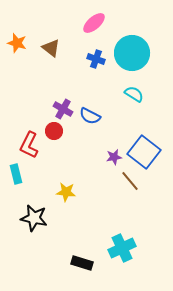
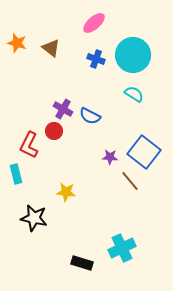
cyan circle: moved 1 px right, 2 px down
purple star: moved 4 px left; rotated 14 degrees clockwise
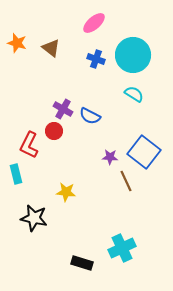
brown line: moved 4 px left; rotated 15 degrees clockwise
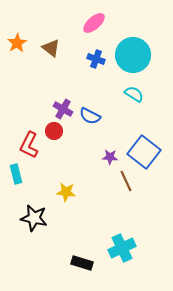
orange star: rotated 24 degrees clockwise
